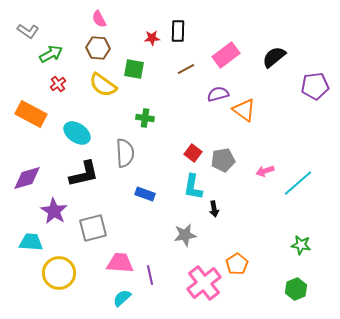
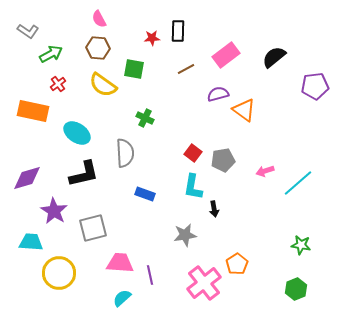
orange rectangle: moved 2 px right, 3 px up; rotated 16 degrees counterclockwise
green cross: rotated 18 degrees clockwise
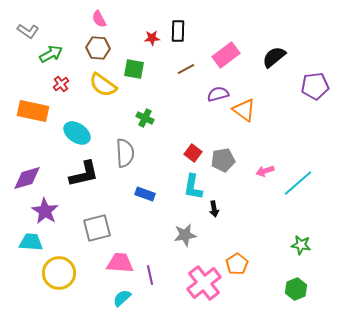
red cross: moved 3 px right
purple star: moved 9 px left
gray square: moved 4 px right
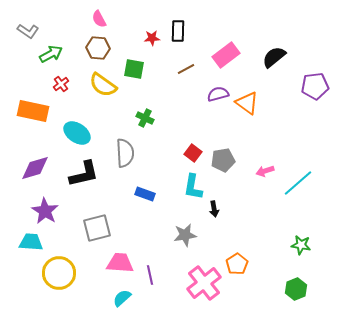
orange triangle: moved 3 px right, 7 px up
purple diamond: moved 8 px right, 10 px up
